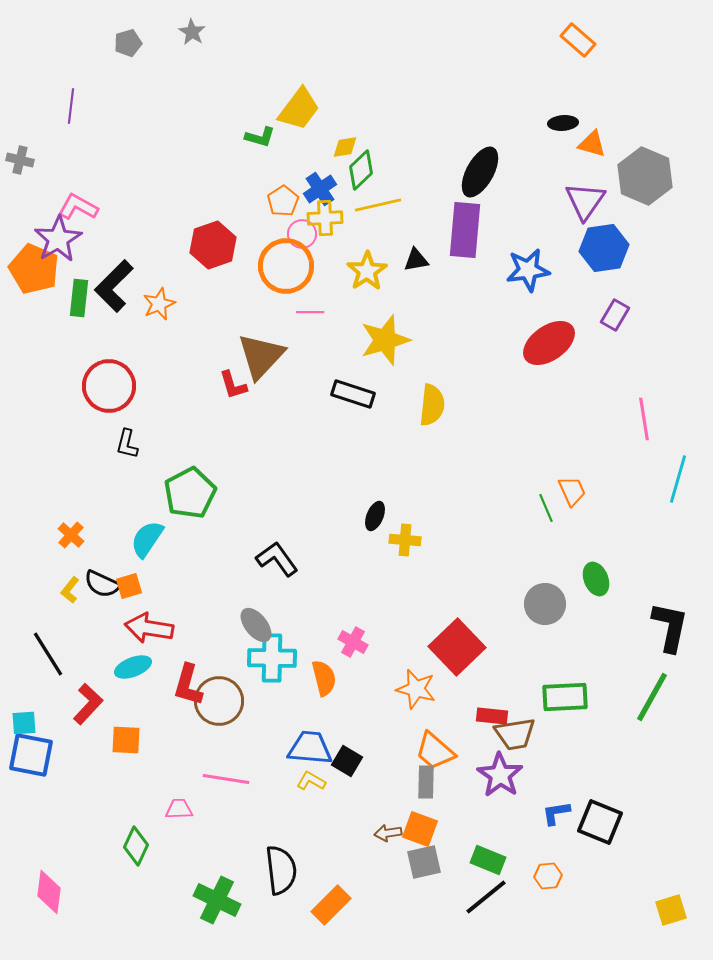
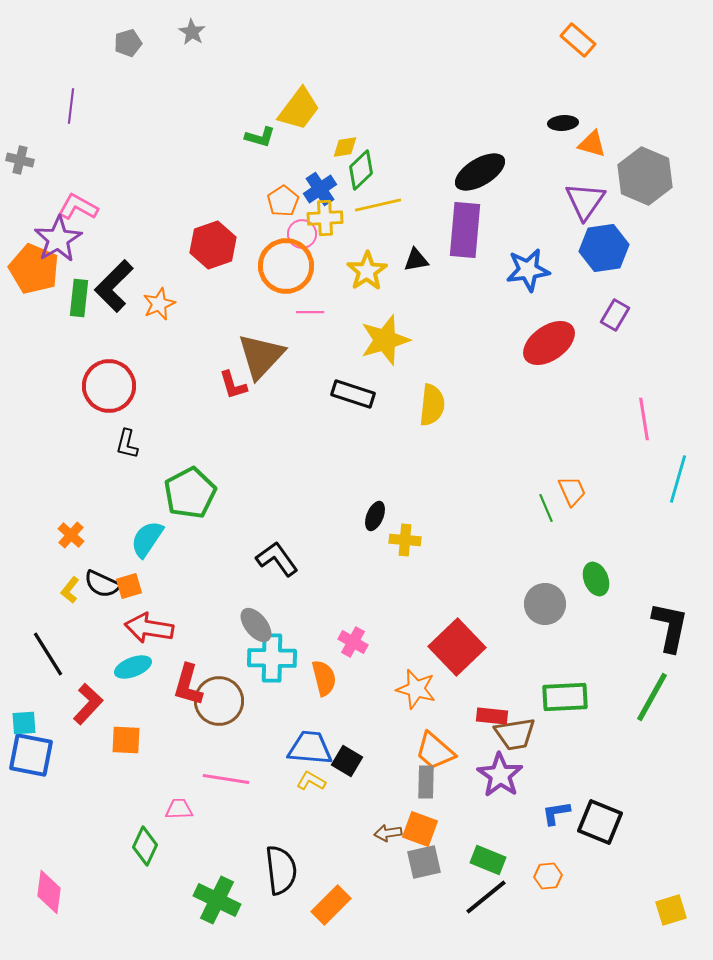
black ellipse at (480, 172): rotated 30 degrees clockwise
green diamond at (136, 846): moved 9 px right
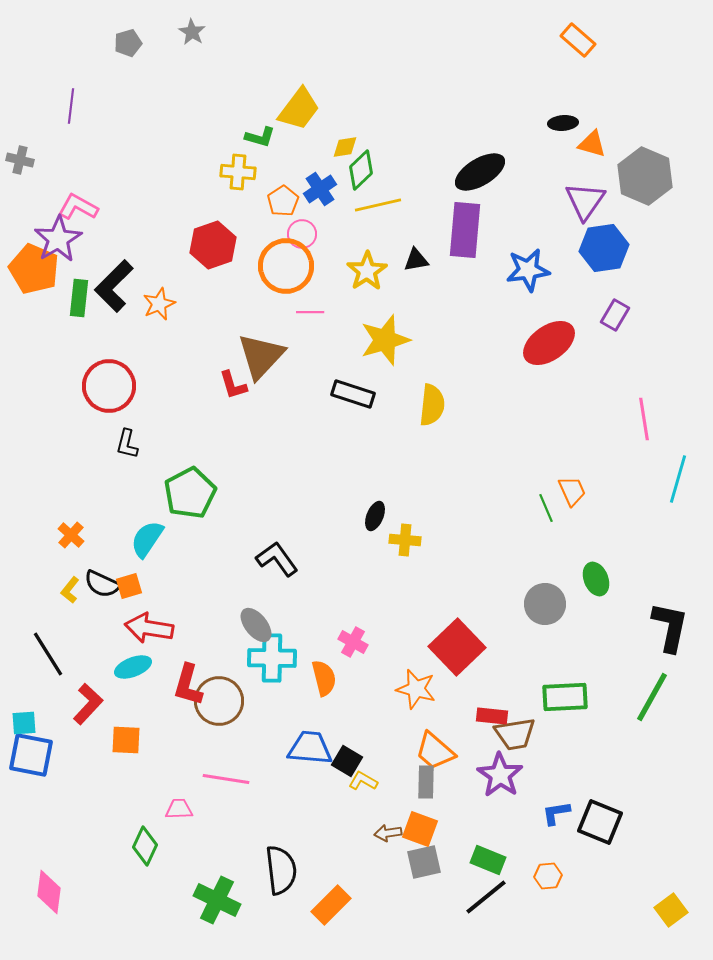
yellow cross at (325, 218): moved 87 px left, 46 px up; rotated 8 degrees clockwise
yellow L-shape at (311, 781): moved 52 px right
yellow square at (671, 910): rotated 20 degrees counterclockwise
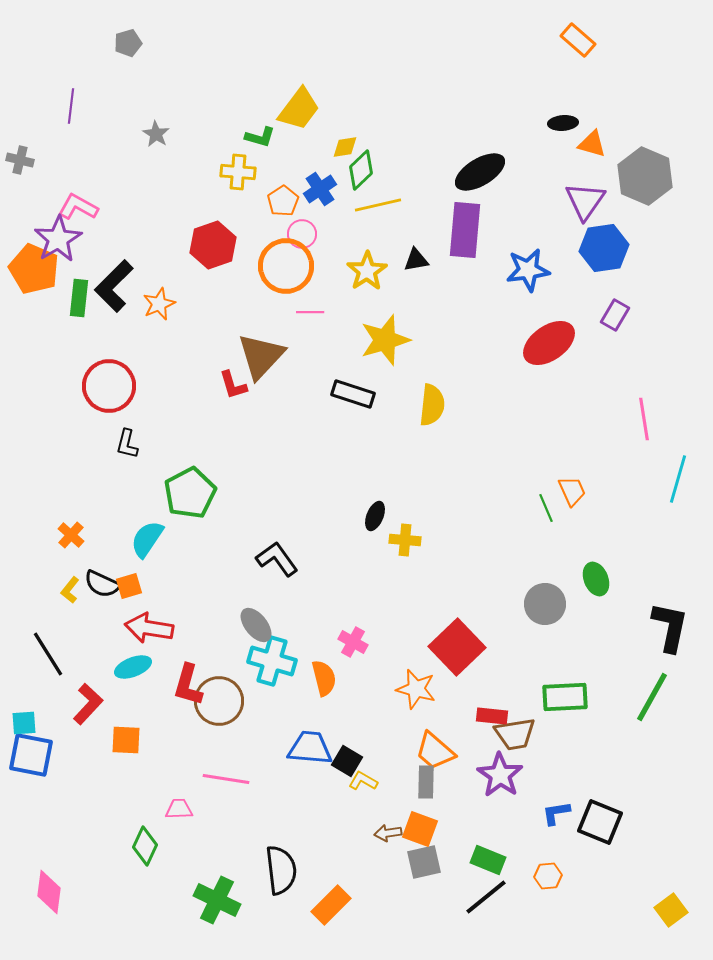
gray star at (192, 32): moved 36 px left, 102 px down
cyan cross at (272, 658): moved 3 px down; rotated 15 degrees clockwise
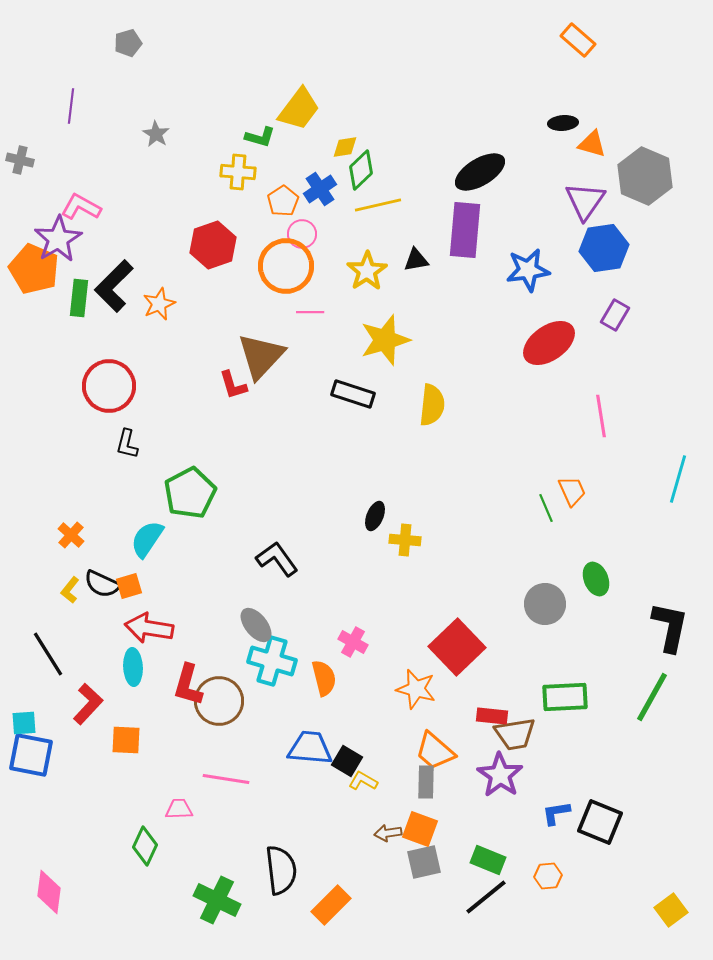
pink L-shape at (78, 207): moved 3 px right
pink line at (644, 419): moved 43 px left, 3 px up
cyan ellipse at (133, 667): rotated 72 degrees counterclockwise
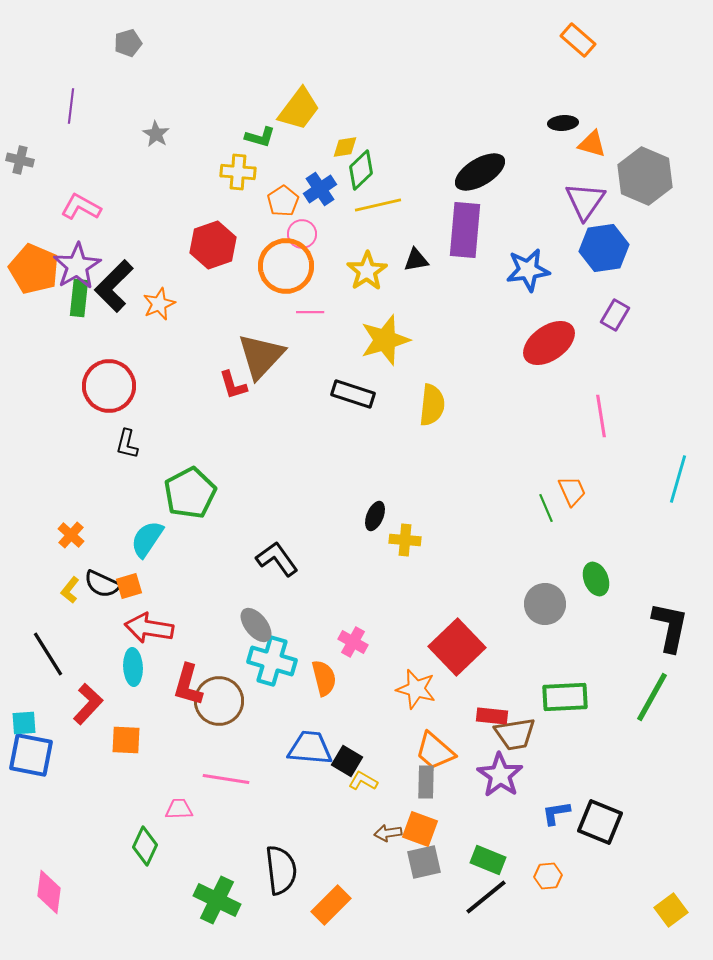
purple star at (58, 239): moved 19 px right, 27 px down
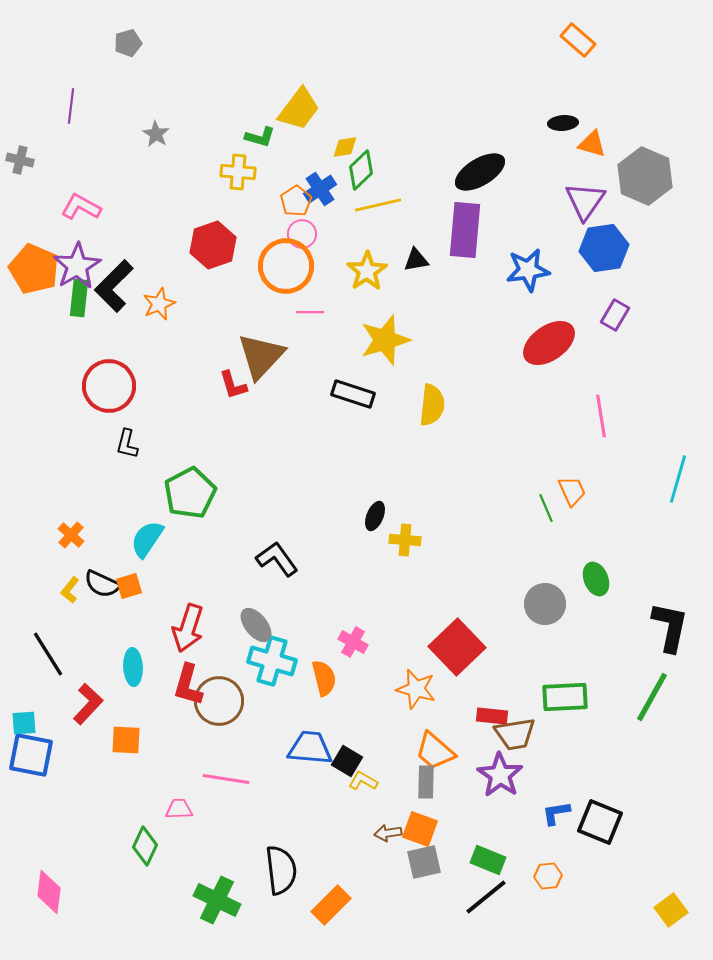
orange pentagon at (283, 201): moved 13 px right
red arrow at (149, 628): moved 39 px right; rotated 81 degrees counterclockwise
